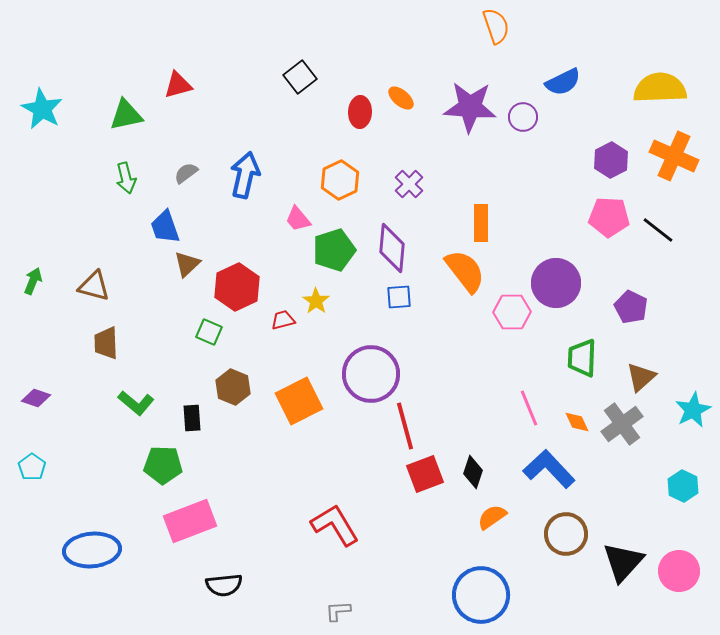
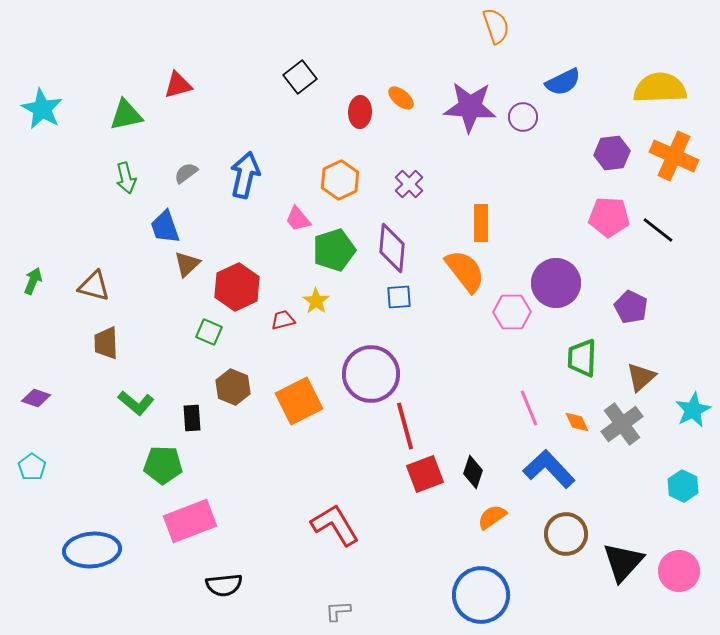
purple hexagon at (611, 160): moved 1 px right, 7 px up; rotated 20 degrees clockwise
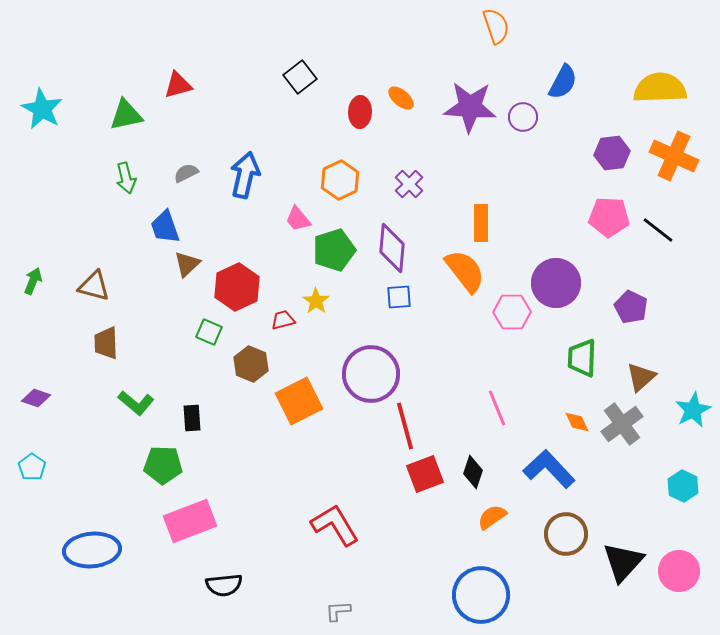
blue semicircle at (563, 82): rotated 36 degrees counterclockwise
gray semicircle at (186, 173): rotated 10 degrees clockwise
brown hexagon at (233, 387): moved 18 px right, 23 px up
pink line at (529, 408): moved 32 px left
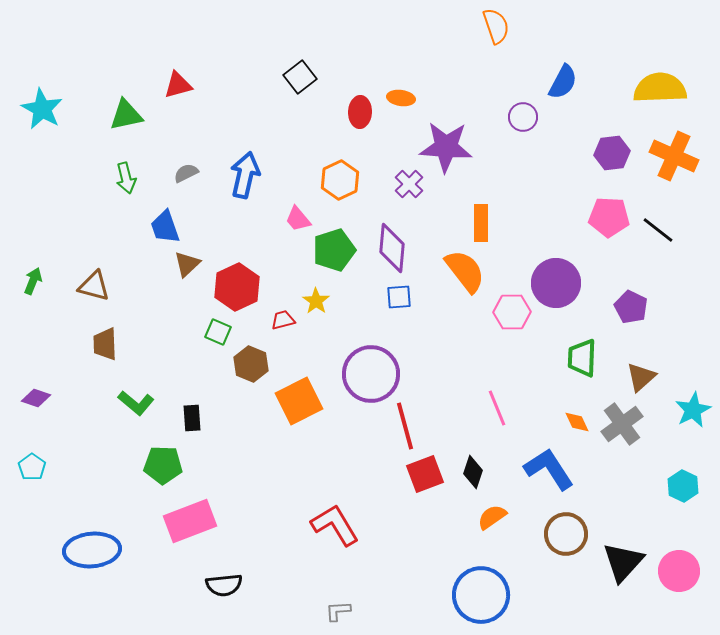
orange ellipse at (401, 98): rotated 32 degrees counterclockwise
purple star at (470, 107): moved 24 px left, 40 px down
green square at (209, 332): moved 9 px right
brown trapezoid at (106, 343): moved 1 px left, 1 px down
blue L-shape at (549, 469): rotated 10 degrees clockwise
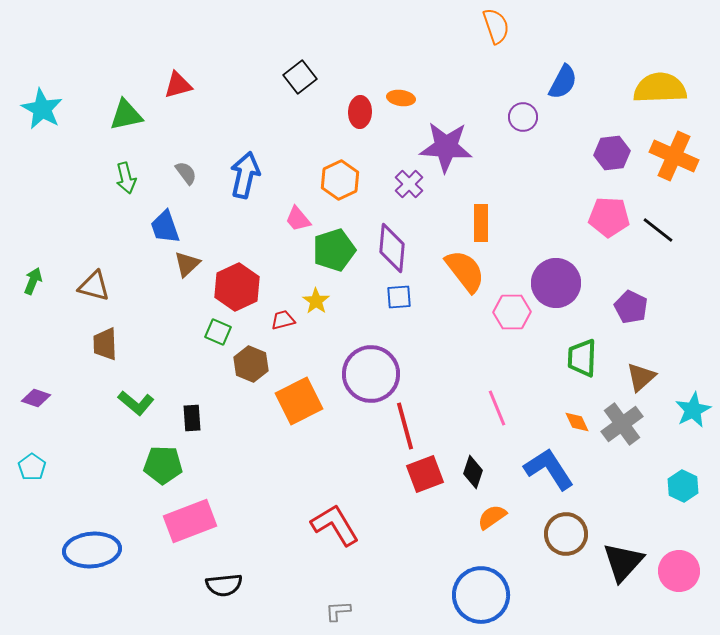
gray semicircle at (186, 173): rotated 80 degrees clockwise
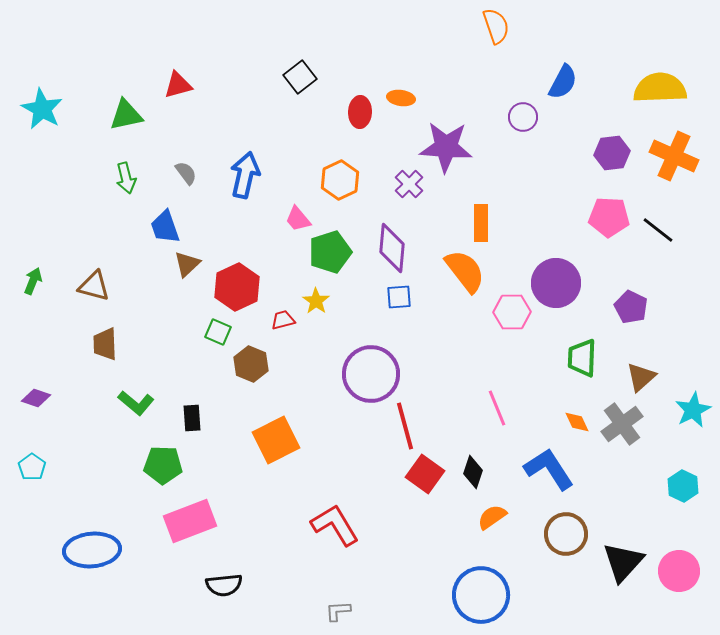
green pentagon at (334, 250): moved 4 px left, 2 px down
orange square at (299, 401): moved 23 px left, 39 px down
red square at (425, 474): rotated 33 degrees counterclockwise
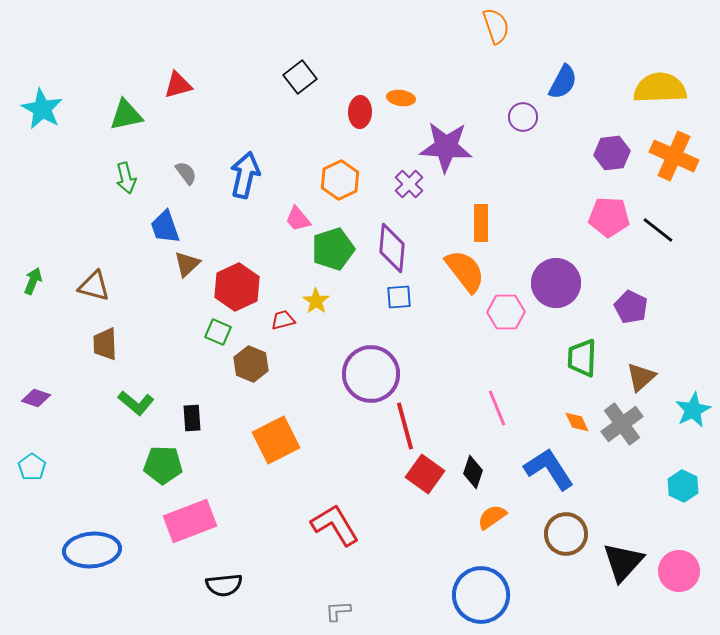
green pentagon at (330, 252): moved 3 px right, 3 px up
pink hexagon at (512, 312): moved 6 px left
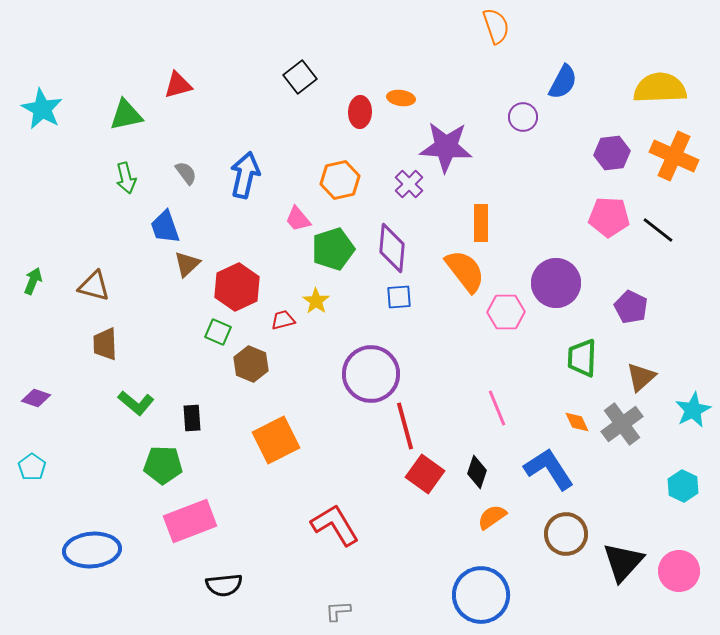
orange hexagon at (340, 180): rotated 12 degrees clockwise
black diamond at (473, 472): moved 4 px right
